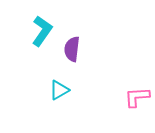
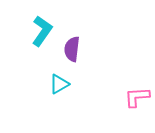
cyan triangle: moved 6 px up
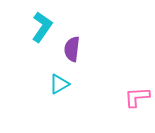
cyan L-shape: moved 4 px up
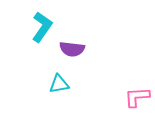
purple semicircle: rotated 90 degrees counterclockwise
cyan triangle: rotated 20 degrees clockwise
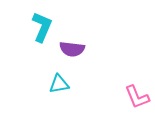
cyan L-shape: rotated 12 degrees counterclockwise
pink L-shape: rotated 108 degrees counterclockwise
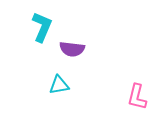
cyan triangle: moved 1 px down
pink L-shape: rotated 36 degrees clockwise
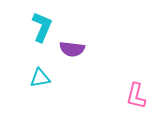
cyan triangle: moved 19 px left, 7 px up
pink L-shape: moved 1 px left, 1 px up
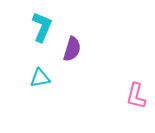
purple semicircle: rotated 80 degrees counterclockwise
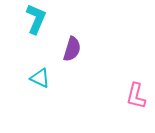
cyan L-shape: moved 6 px left, 8 px up
cyan triangle: rotated 35 degrees clockwise
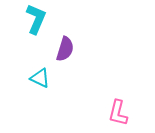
purple semicircle: moved 7 px left
pink L-shape: moved 18 px left, 17 px down
